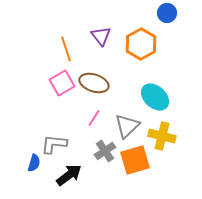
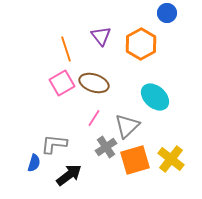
yellow cross: moved 9 px right, 23 px down; rotated 24 degrees clockwise
gray cross: moved 1 px right, 4 px up
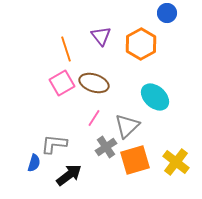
yellow cross: moved 5 px right, 3 px down
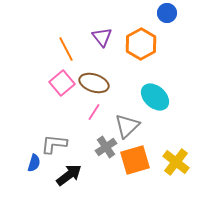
purple triangle: moved 1 px right, 1 px down
orange line: rotated 10 degrees counterclockwise
pink square: rotated 10 degrees counterclockwise
pink line: moved 6 px up
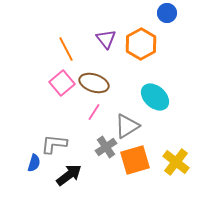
purple triangle: moved 4 px right, 2 px down
gray triangle: rotated 12 degrees clockwise
